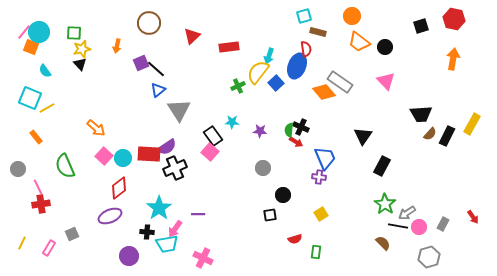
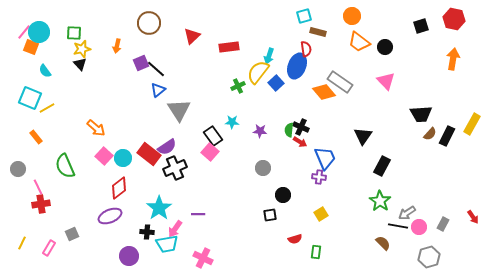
red arrow at (296, 142): moved 4 px right
red rectangle at (149, 154): rotated 35 degrees clockwise
green star at (385, 204): moved 5 px left, 3 px up
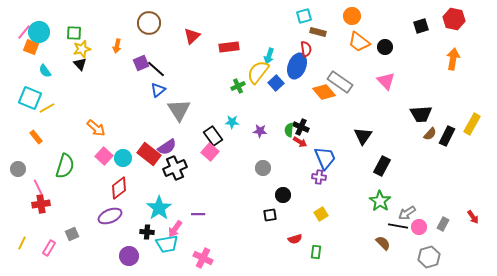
green semicircle at (65, 166): rotated 140 degrees counterclockwise
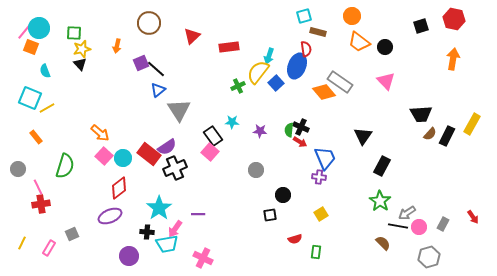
cyan circle at (39, 32): moved 4 px up
cyan semicircle at (45, 71): rotated 16 degrees clockwise
orange arrow at (96, 128): moved 4 px right, 5 px down
gray circle at (263, 168): moved 7 px left, 2 px down
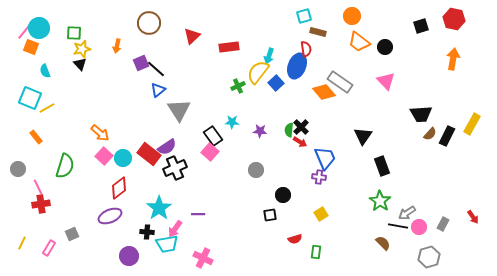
black cross at (301, 127): rotated 21 degrees clockwise
black rectangle at (382, 166): rotated 48 degrees counterclockwise
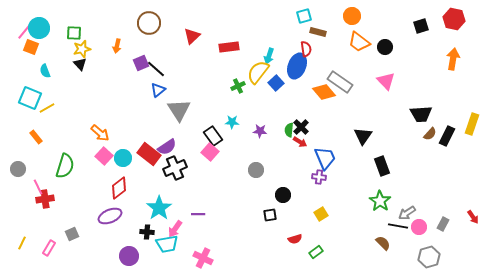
yellow rectangle at (472, 124): rotated 10 degrees counterclockwise
red cross at (41, 204): moved 4 px right, 5 px up
green rectangle at (316, 252): rotated 48 degrees clockwise
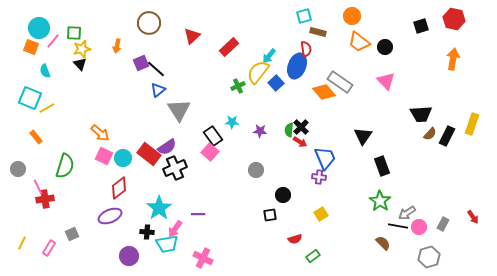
pink line at (24, 32): moved 29 px right, 9 px down
red rectangle at (229, 47): rotated 36 degrees counterclockwise
cyan arrow at (269, 56): rotated 21 degrees clockwise
pink square at (104, 156): rotated 18 degrees counterclockwise
green rectangle at (316, 252): moved 3 px left, 4 px down
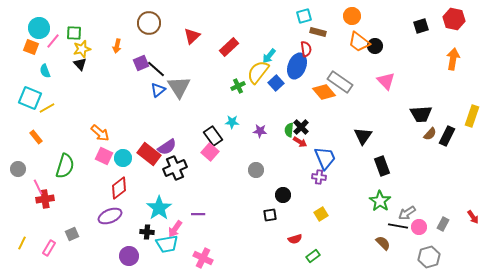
black circle at (385, 47): moved 10 px left, 1 px up
gray triangle at (179, 110): moved 23 px up
yellow rectangle at (472, 124): moved 8 px up
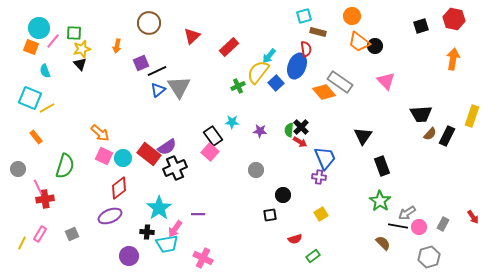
black line at (156, 69): moved 1 px right, 2 px down; rotated 66 degrees counterclockwise
pink rectangle at (49, 248): moved 9 px left, 14 px up
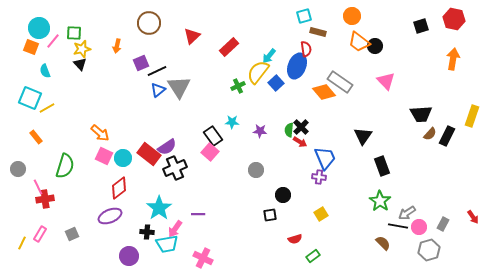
gray hexagon at (429, 257): moved 7 px up
